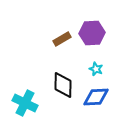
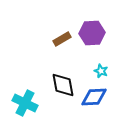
cyan star: moved 5 px right, 2 px down
black diamond: rotated 12 degrees counterclockwise
blue diamond: moved 2 px left
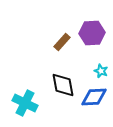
brown rectangle: moved 3 px down; rotated 18 degrees counterclockwise
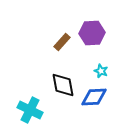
cyan cross: moved 5 px right, 7 px down
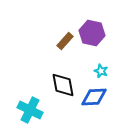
purple hexagon: rotated 15 degrees clockwise
brown rectangle: moved 3 px right, 1 px up
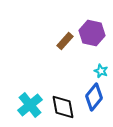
black diamond: moved 22 px down
blue diamond: rotated 48 degrees counterclockwise
cyan cross: moved 5 px up; rotated 25 degrees clockwise
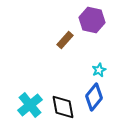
purple hexagon: moved 13 px up
brown rectangle: moved 1 px up
cyan star: moved 2 px left, 1 px up; rotated 24 degrees clockwise
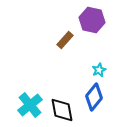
black diamond: moved 1 px left, 3 px down
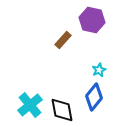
brown rectangle: moved 2 px left
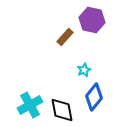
brown rectangle: moved 2 px right, 3 px up
cyan star: moved 15 px left
cyan cross: rotated 10 degrees clockwise
